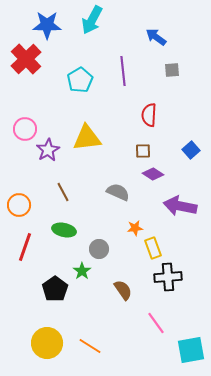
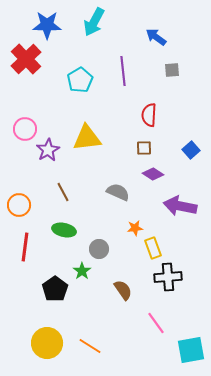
cyan arrow: moved 2 px right, 2 px down
brown square: moved 1 px right, 3 px up
red line: rotated 12 degrees counterclockwise
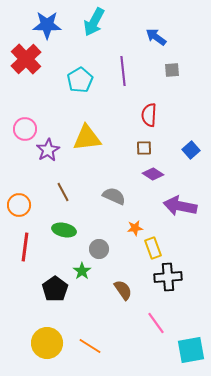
gray semicircle: moved 4 px left, 4 px down
